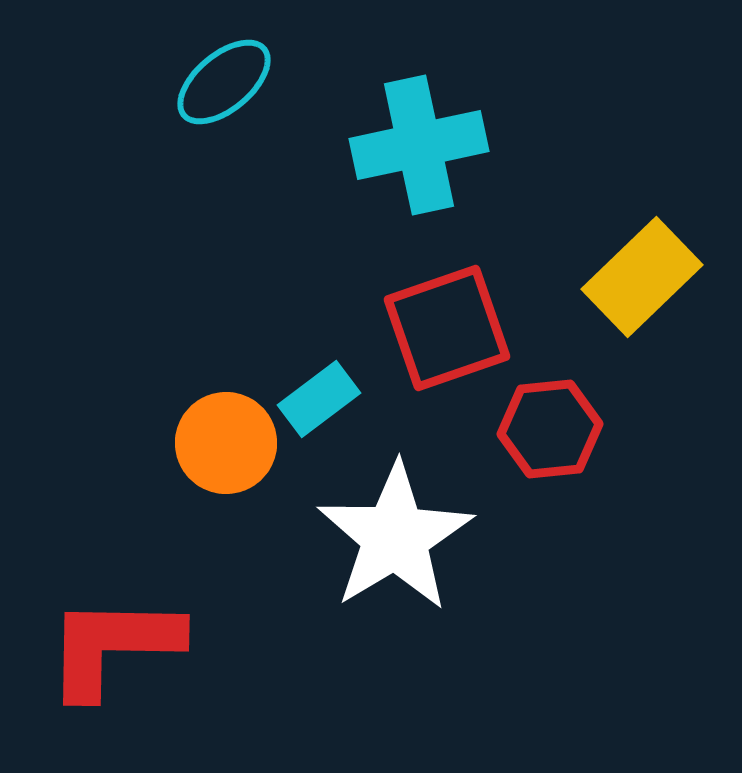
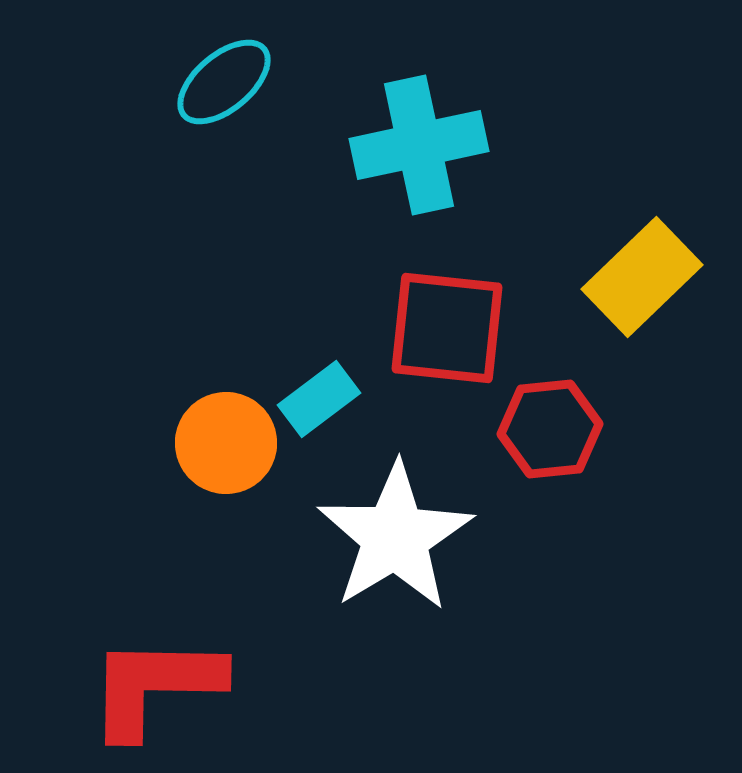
red square: rotated 25 degrees clockwise
red L-shape: moved 42 px right, 40 px down
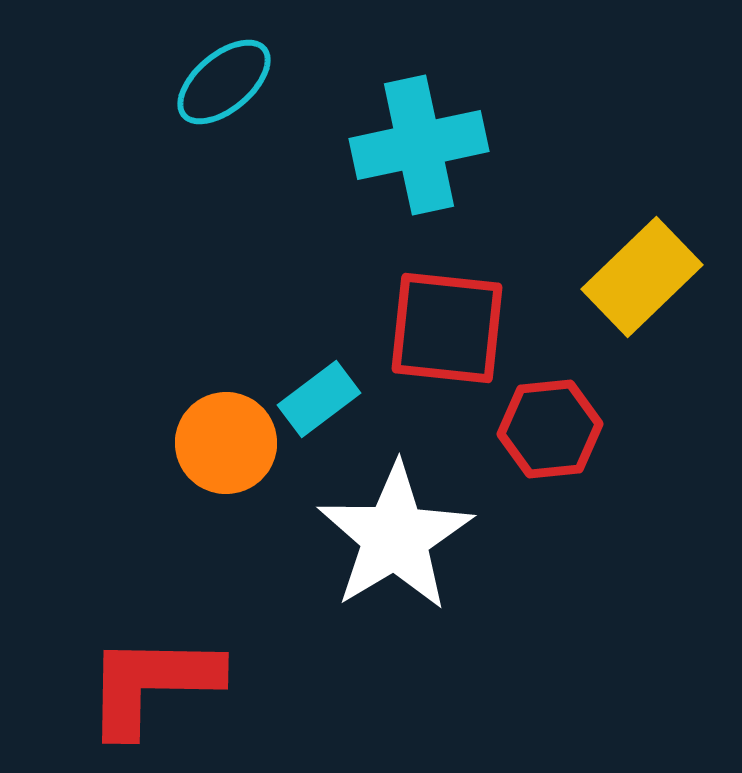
red L-shape: moved 3 px left, 2 px up
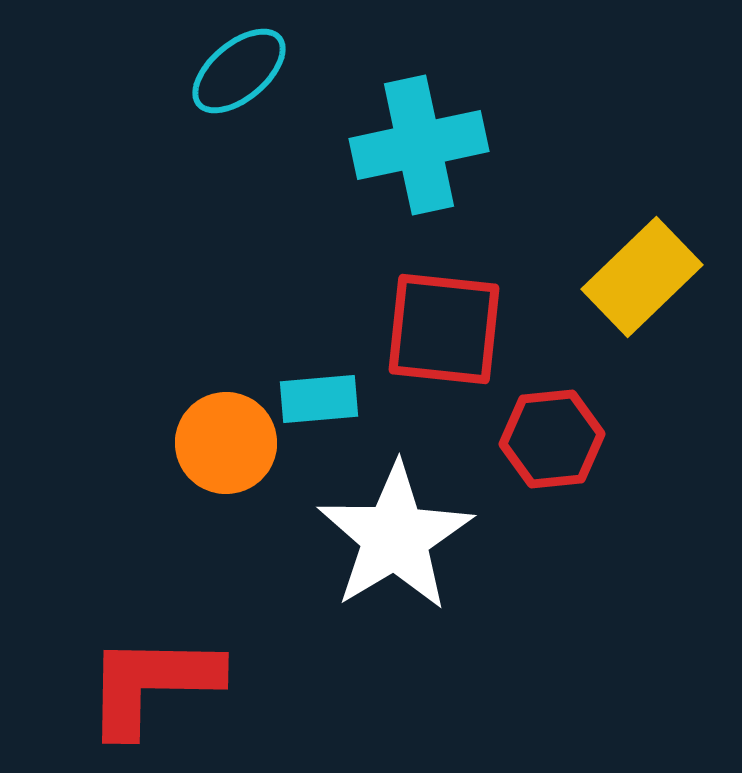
cyan ellipse: moved 15 px right, 11 px up
red square: moved 3 px left, 1 px down
cyan rectangle: rotated 32 degrees clockwise
red hexagon: moved 2 px right, 10 px down
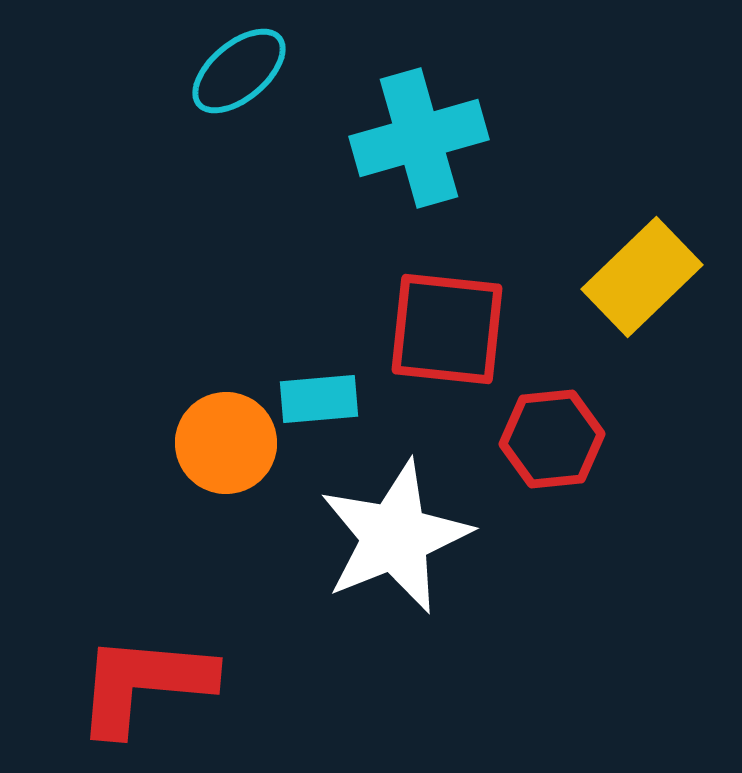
cyan cross: moved 7 px up; rotated 4 degrees counterclockwise
red square: moved 3 px right
white star: rotated 9 degrees clockwise
red L-shape: moved 8 px left; rotated 4 degrees clockwise
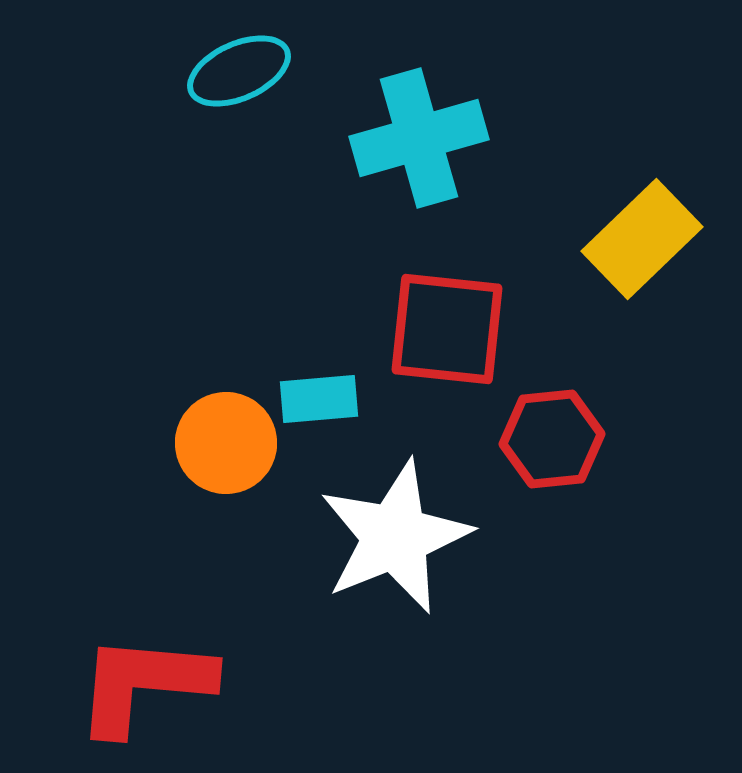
cyan ellipse: rotated 16 degrees clockwise
yellow rectangle: moved 38 px up
